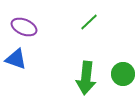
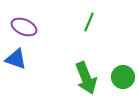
green line: rotated 24 degrees counterclockwise
green circle: moved 3 px down
green arrow: rotated 28 degrees counterclockwise
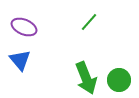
green line: rotated 18 degrees clockwise
blue triangle: moved 4 px right, 1 px down; rotated 30 degrees clockwise
green circle: moved 4 px left, 3 px down
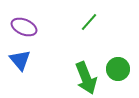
green circle: moved 1 px left, 11 px up
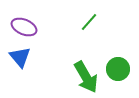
blue triangle: moved 3 px up
green arrow: moved 1 px up; rotated 8 degrees counterclockwise
